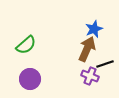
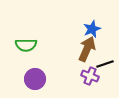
blue star: moved 2 px left
green semicircle: rotated 40 degrees clockwise
purple circle: moved 5 px right
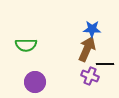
blue star: rotated 24 degrees clockwise
black line: rotated 18 degrees clockwise
purple circle: moved 3 px down
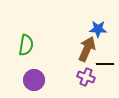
blue star: moved 6 px right
green semicircle: rotated 80 degrees counterclockwise
purple cross: moved 4 px left, 1 px down
purple circle: moved 1 px left, 2 px up
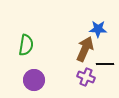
brown arrow: moved 2 px left
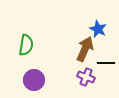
blue star: rotated 24 degrees clockwise
black line: moved 1 px right, 1 px up
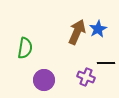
blue star: rotated 18 degrees clockwise
green semicircle: moved 1 px left, 3 px down
brown arrow: moved 8 px left, 17 px up
purple circle: moved 10 px right
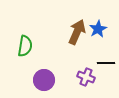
green semicircle: moved 2 px up
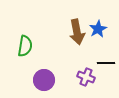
brown arrow: rotated 145 degrees clockwise
